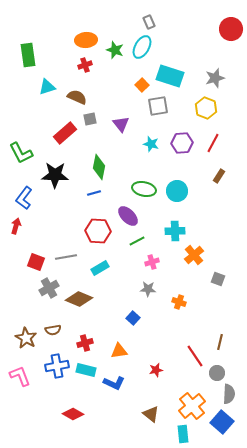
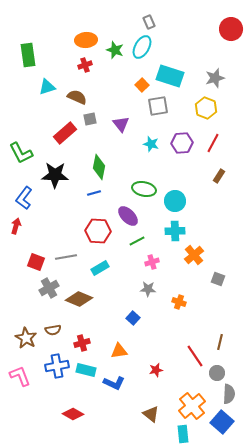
cyan circle at (177, 191): moved 2 px left, 10 px down
red cross at (85, 343): moved 3 px left
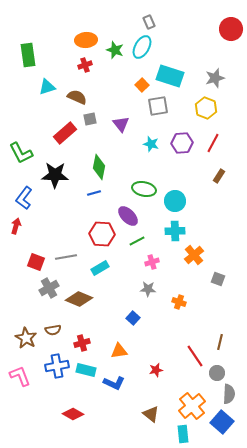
red hexagon at (98, 231): moved 4 px right, 3 px down
